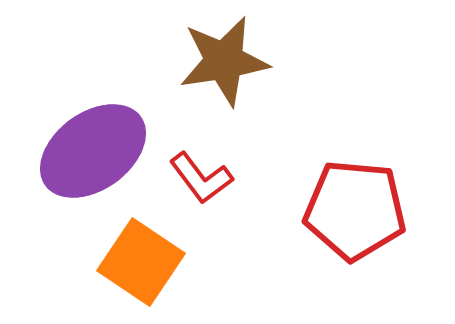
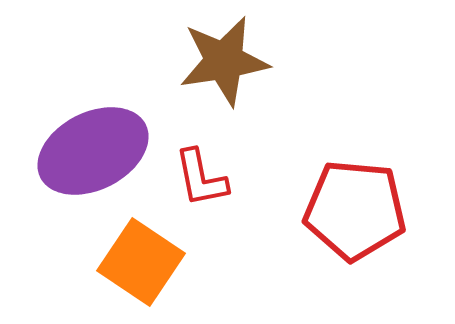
purple ellipse: rotated 9 degrees clockwise
red L-shape: rotated 26 degrees clockwise
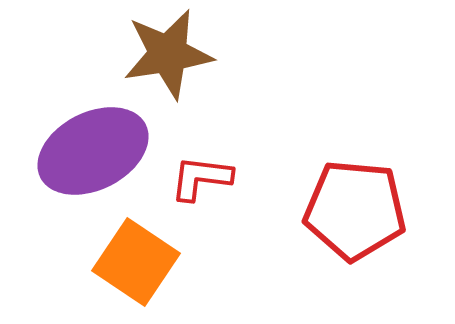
brown star: moved 56 px left, 7 px up
red L-shape: rotated 108 degrees clockwise
orange square: moved 5 px left
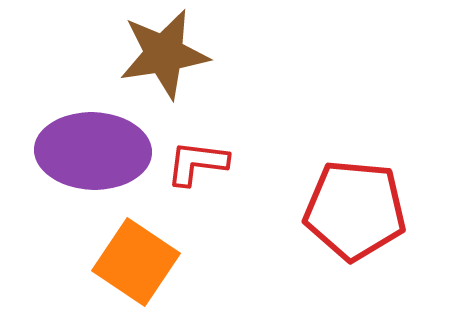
brown star: moved 4 px left
purple ellipse: rotated 29 degrees clockwise
red L-shape: moved 4 px left, 15 px up
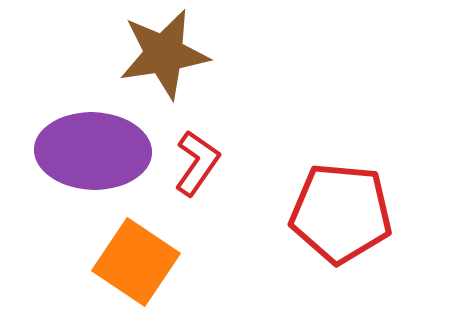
red L-shape: rotated 118 degrees clockwise
red pentagon: moved 14 px left, 3 px down
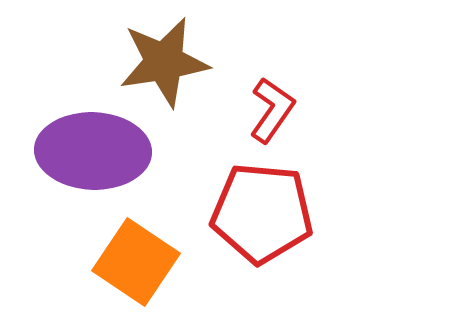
brown star: moved 8 px down
red L-shape: moved 75 px right, 53 px up
red pentagon: moved 79 px left
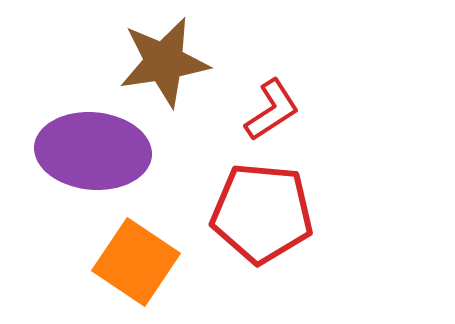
red L-shape: rotated 22 degrees clockwise
purple ellipse: rotated 3 degrees clockwise
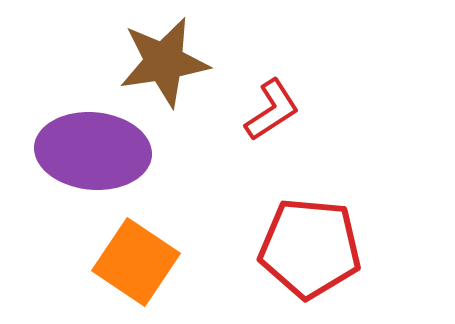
red pentagon: moved 48 px right, 35 px down
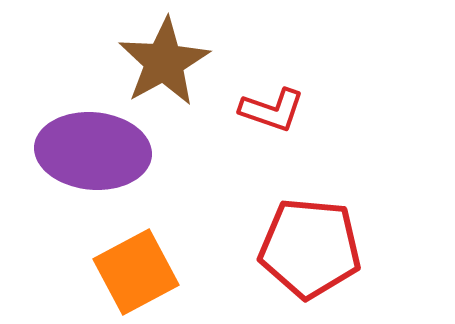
brown star: rotated 20 degrees counterclockwise
red L-shape: rotated 52 degrees clockwise
orange square: moved 10 px down; rotated 28 degrees clockwise
